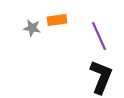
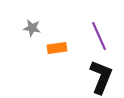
orange rectangle: moved 28 px down
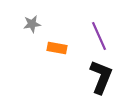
gray star: moved 4 px up; rotated 18 degrees counterclockwise
orange rectangle: rotated 18 degrees clockwise
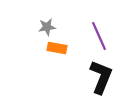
gray star: moved 15 px right, 3 px down
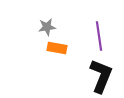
purple line: rotated 16 degrees clockwise
black L-shape: moved 1 px up
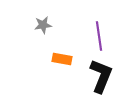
gray star: moved 4 px left, 2 px up
orange rectangle: moved 5 px right, 11 px down
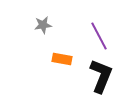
purple line: rotated 20 degrees counterclockwise
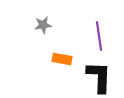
purple line: rotated 20 degrees clockwise
black L-shape: moved 2 px left, 1 px down; rotated 20 degrees counterclockwise
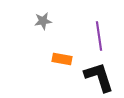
gray star: moved 4 px up
black L-shape: rotated 20 degrees counterclockwise
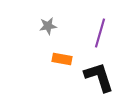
gray star: moved 5 px right, 5 px down
purple line: moved 1 px right, 3 px up; rotated 24 degrees clockwise
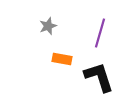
gray star: rotated 12 degrees counterclockwise
